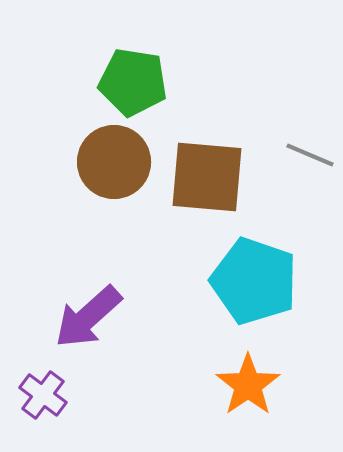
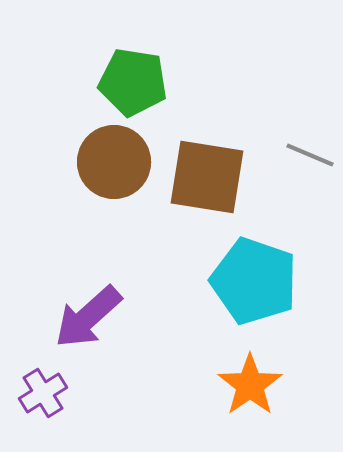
brown square: rotated 4 degrees clockwise
orange star: moved 2 px right
purple cross: moved 2 px up; rotated 21 degrees clockwise
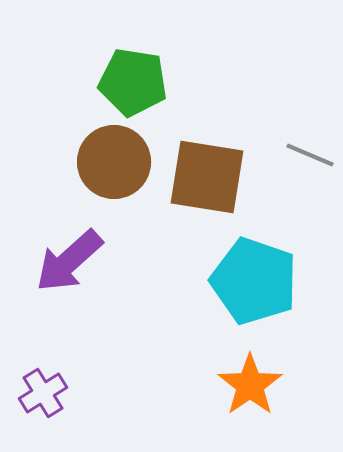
purple arrow: moved 19 px left, 56 px up
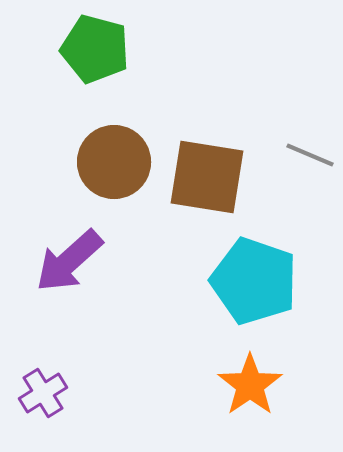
green pentagon: moved 38 px left, 33 px up; rotated 6 degrees clockwise
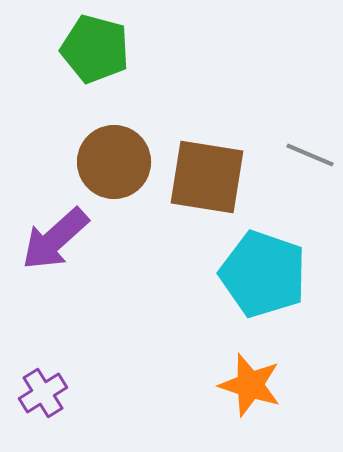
purple arrow: moved 14 px left, 22 px up
cyan pentagon: moved 9 px right, 7 px up
orange star: rotated 20 degrees counterclockwise
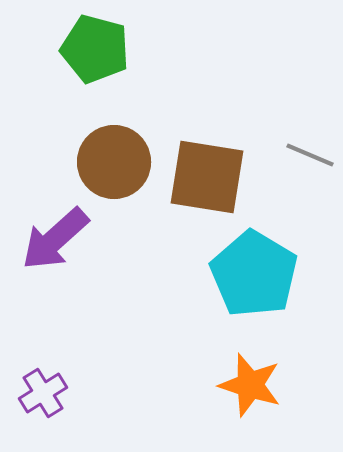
cyan pentagon: moved 9 px left; rotated 12 degrees clockwise
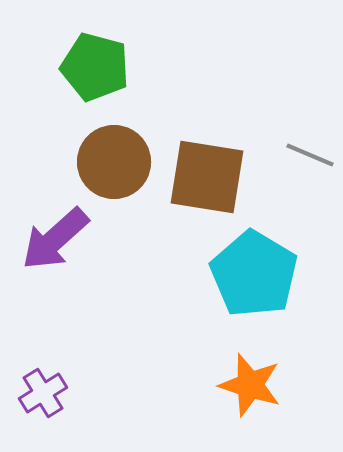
green pentagon: moved 18 px down
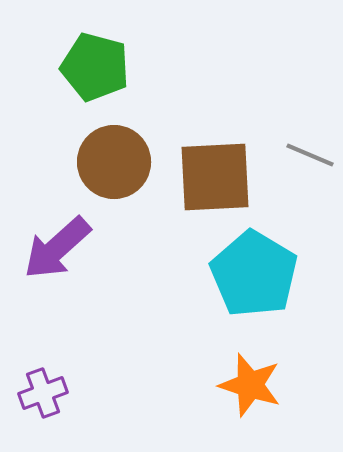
brown square: moved 8 px right; rotated 12 degrees counterclockwise
purple arrow: moved 2 px right, 9 px down
purple cross: rotated 12 degrees clockwise
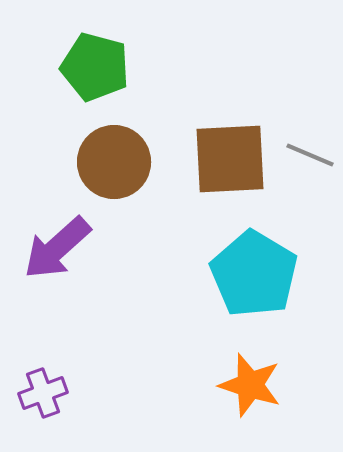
brown square: moved 15 px right, 18 px up
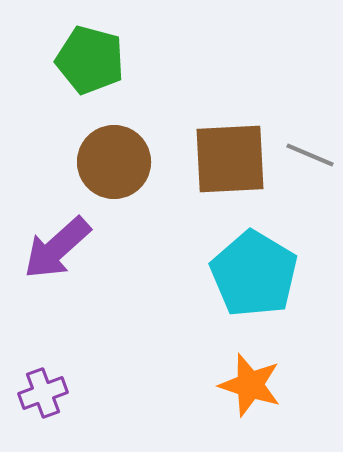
green pentagon: moved 5 px left, 7 px up
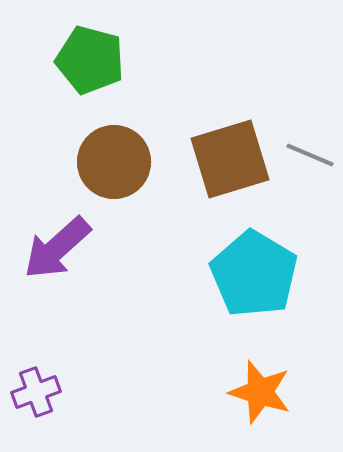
brown square: rotated 14 degrees counterclockwise
orange star: moved 10 px right, 7 px down
purple cross: moved 7 px left, 1 px up
